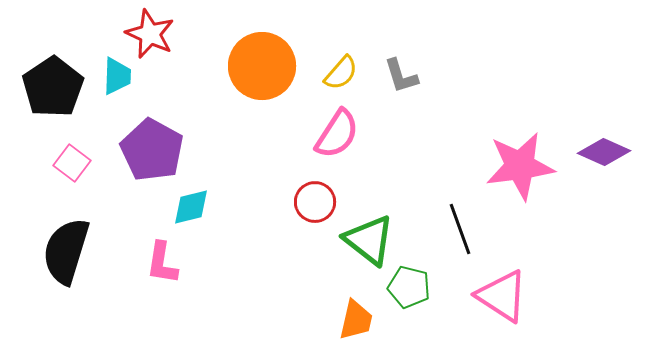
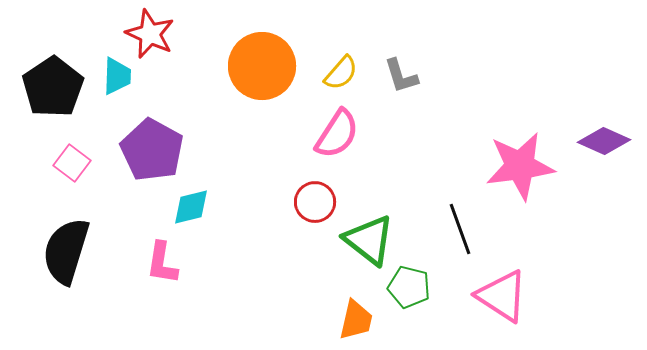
purple diamond: moved 11 px up
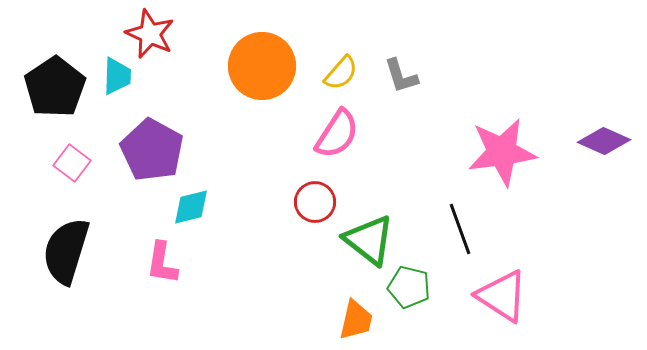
black pentagon: moved 2 px right
pink star: moved 18 px left, 14 px up
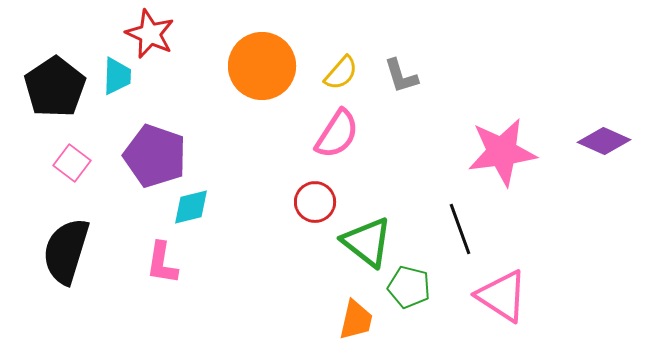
purple pentagon: moved 3 px right, 6 px down; rotated 10 degrees counterclockwise
green triangle: moved 2 px left, 2 px down
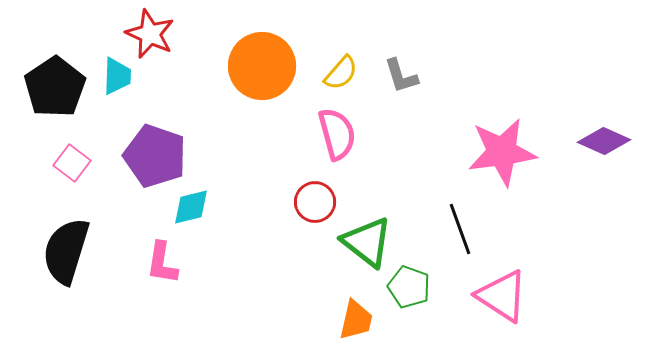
pink semicircle: rotated 48 degrees counterclockwise
green pentagon: rotated 6 degrees clockwise
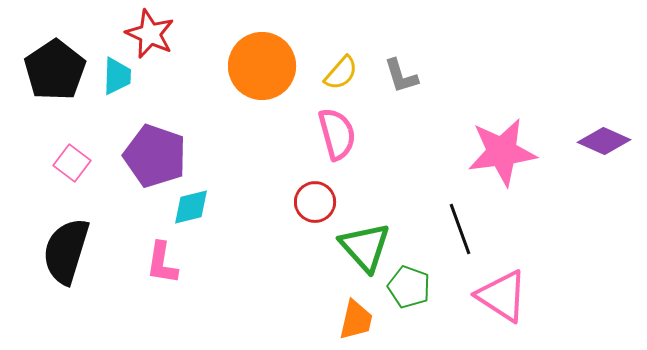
black pentagon: moved 17 px up
green triangle: moved 2 px left, 5 px down; rotated 10 degrees clockwise
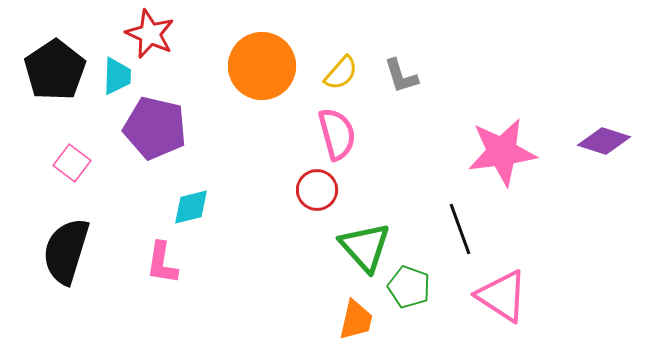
purple diamond: rotated 6 degrees counterclockwise
purple pentagon: moved 28 px up; rotated 6 degrees counterclockwise
red circle: moved 2 px right, 12 px up
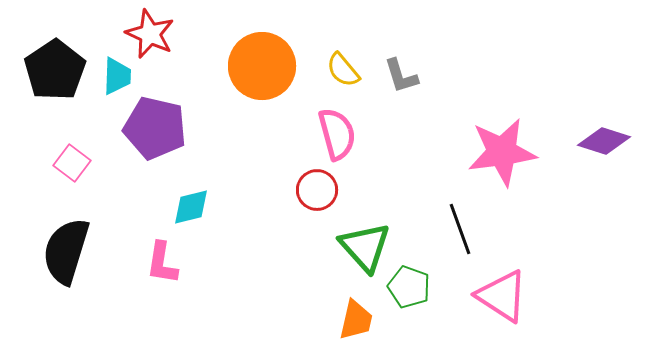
yellow semicircle: moved 2 px right, 3 px up; rotated 99 degrees clockwise
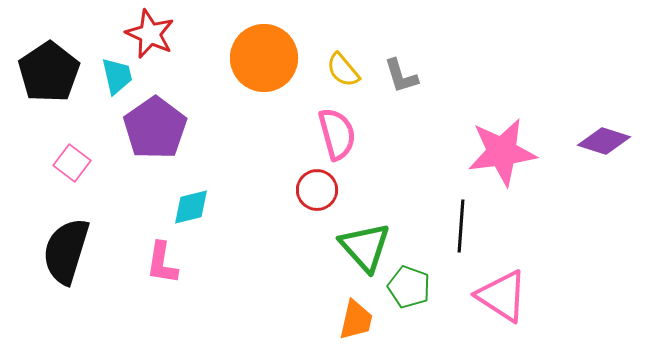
orange circle: moved 2 px right, 8 px up
black pentagon: moved 6 px left, 2 px down
cyan trapezoid: rotated 15 degrees counterclockwise
purple pentagon: rotated 24 degrees clockwise
black line: moved 1 px right, 3 px up; rotated 24 degrees clockwise
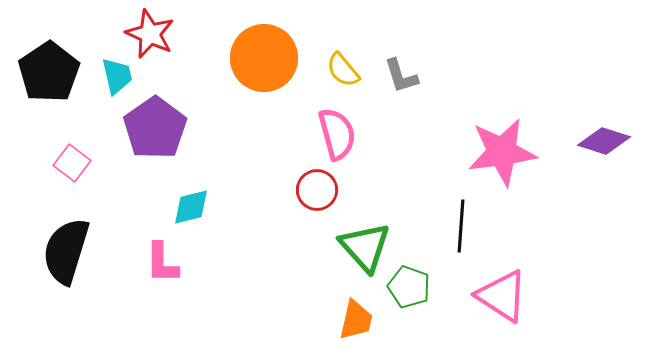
pink L-shape: rotated 9 degrees counterclockwise
